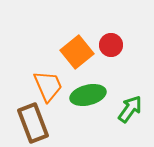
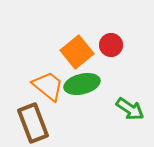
orange trapezoid: rotated 28 degrees counterclockwise
green ellipse: moved 6 px left, 11 px up
green arrow: rotated 88 degrees clockwise
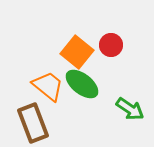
orange square: rotated 12 degrees counterclockwise
green ellipse: rotated 52 degrees clockwise
